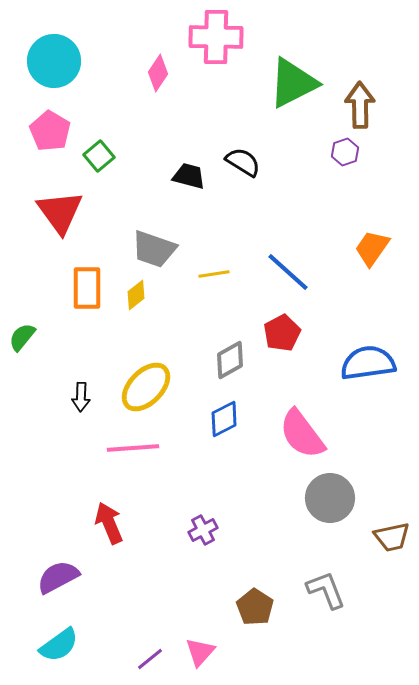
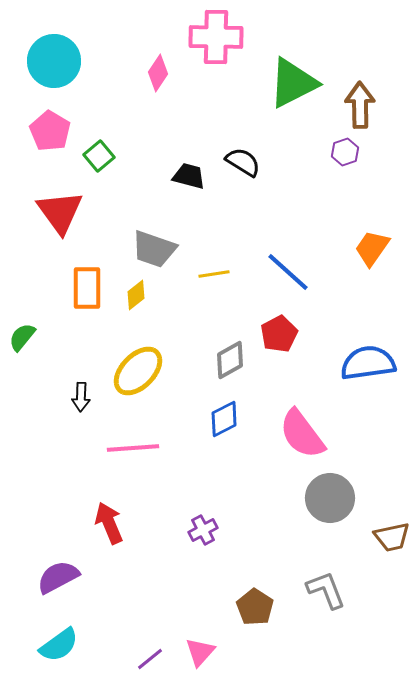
red pentagon: moved 3 px left, 1 px down
yellow ellipse: moved 8 px left, 16 px up
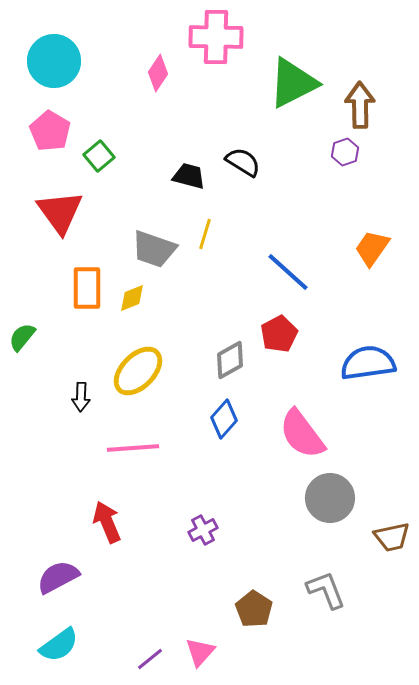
yellow line: moved 9 px left, 40 px up; rotated 64 degrees counterclockwise
yellow diamond: moved 4 px left, 3 px down; rotated 16 degrees clockwise
blue diamond: rotated 21 degrees counterclockwise
red arrow: moved 2 px left, 1 px up
brown pentagon: moved 1 px left, 2 px down
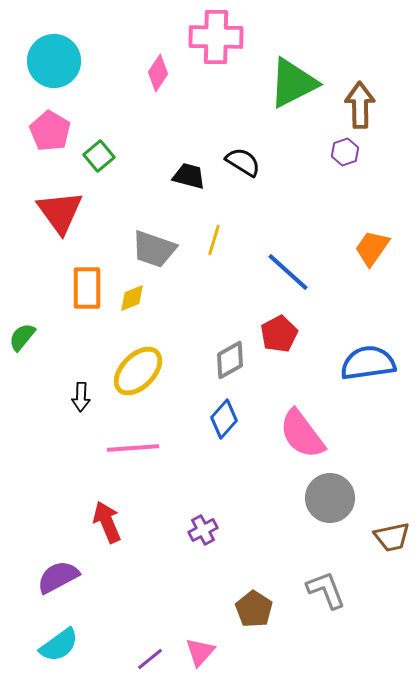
yellow line: moved 9 px right, 6 px down
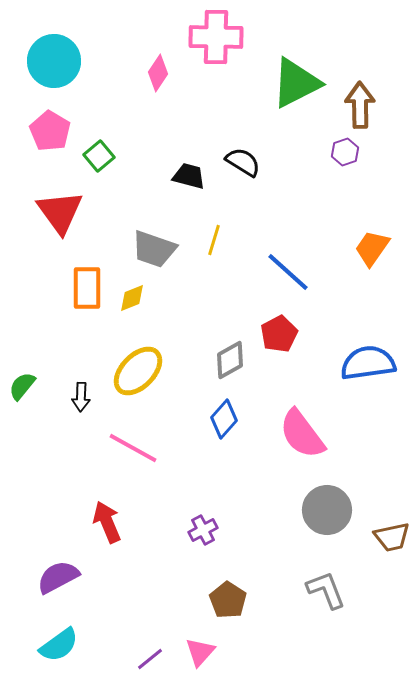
green triangle: moved 3 px right
green semicircle: moved 49 px down
pink line: rotated 33 degrees clockwise
gray circle: moved 3 px left, 12 px down
brown pentagon: moved 26 px left, 9 px up
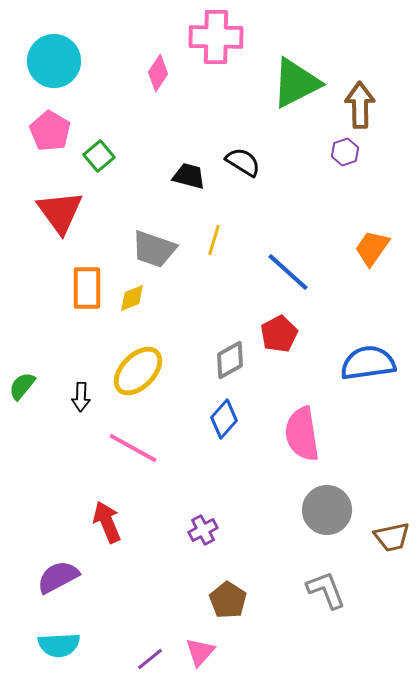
pink semicircle: rotated 28 degrees clockwise
cyan semicircle: rotated 33 degrees clockwise
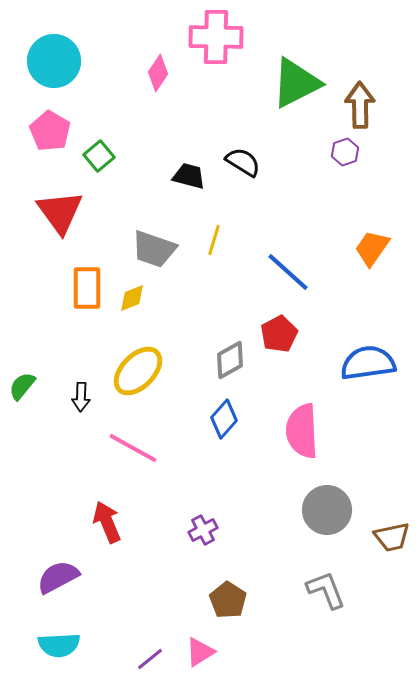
pink semicircle: moved 3 px up; rotated 6 degrees clockwise
pink triangle: rotated 16 degrees clockwise
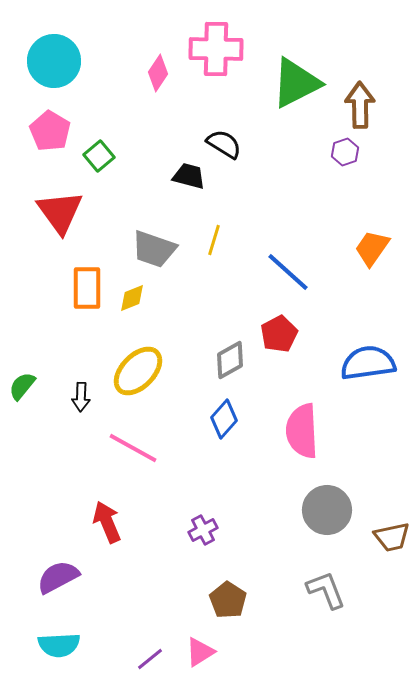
pink cross: moved 12 px down
black semicircle: moved 19 px left, 18 px up
